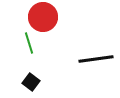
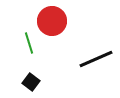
red circle: moved 9 px right, 4 px down
black line: rotated 16 degrees counterclockwise
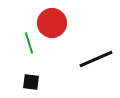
red circle: moved 2 px down
black square: rotated 30 degrees counterclockwise
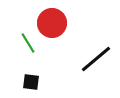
green line: moved 1 px left; rotated 15 degrees counterclockwise
black line: rotated 16 degrees counterclockwise
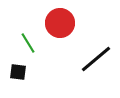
red circle: moved 8 px right
black square: moved 13 px left, 10 px up
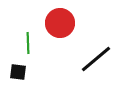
green line: rotated 30 degrees clockwise
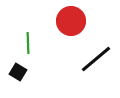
red circle: moved 11 px right, 2 px up
black square: rotated 24 degrees clockwise
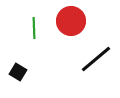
green line: moved 6 px right, 15 px up
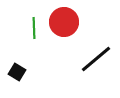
red circle: moved 7 px left, 1 px down
black square: moved 1 px left
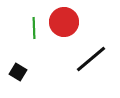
black line: moved 5 px left
black square: moved 1 px right
